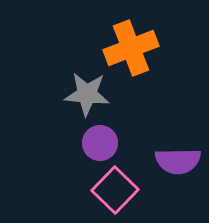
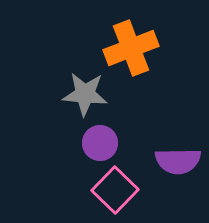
gray star: moved 2 px left
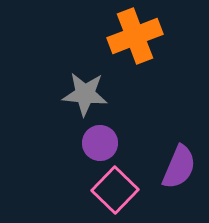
orange cross: moved 4 px right, 12 px up
purple semicircle: moved 1 px right, 6 px down; rotated 66 degrees counterclockwise
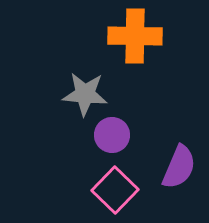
orange cross: rotated 22 degrees clockwise
purple circle: moved 12 px right, 8 px up
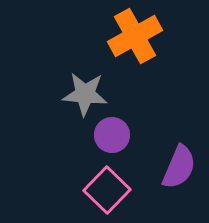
orange cross: rotated 30 degrees counterclockwise
pink square: moved 8 px left
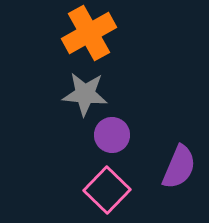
orange cross: moved 46 px left, 3 px up
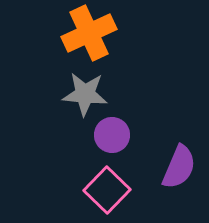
orange cross: rotated 4 degrees clockwise
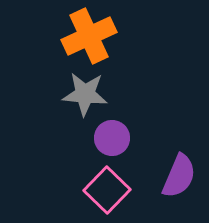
orange cross: moved 3 px down
purple circle: moved 3 px down
purple semicircle: moved 9 px down
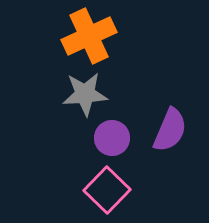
gray star: rotated 9 degrees counterclockwise
purple semicircle: moved 9 px left, 46 px up
